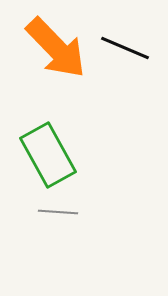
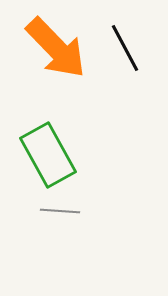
black line: rotated 39 degrees clockwise
gray line: moved 2 px right, 1 px up
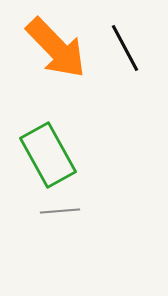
gray line: rotated 9 degrees counterclockwise
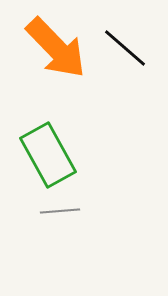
black line: rotated 21 degrees counterclockwise
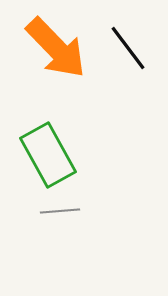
black line: moved 3 px right; rotated 12 degrees clockwise
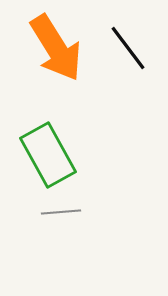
orange arrow: rotated 12 degrees clockwise
gray line: moved 1 px right, 1 px down
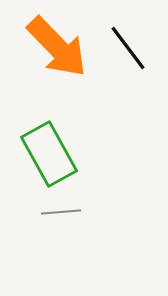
orange arrow: moved 1 px right, 1 px up; rotated 12 degrees counterclockwise
green rectangle: moved 1 px right, 1 px up
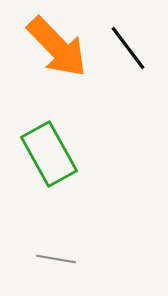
gray line: moved 5 px left, 47 px down; rotated 15 degrees clockwise
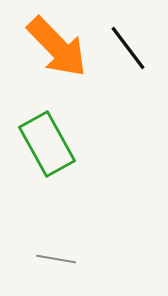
green rectangle: moved 2 px left, 10 px up
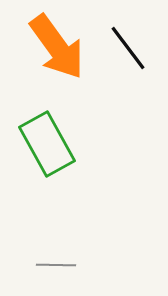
orange arrow: rotated 8 degrees clockwise
gray line: moved 6 px down; rotated 9 degrees counterclockwise
